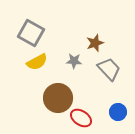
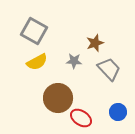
gray square: moved 3 px right, 2 px up
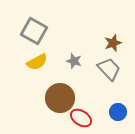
brown star: moved 18 px right
gray star: rotated 14 degrees clockwise
brown circle: moved 2 px right
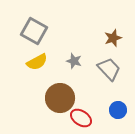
brown star: moved 5 px up
blue circle: moved 2 px up
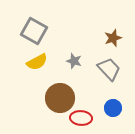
blue circle: moved 5 px left, 2 px up
red ellipse: rotated 30 degrees counterclockwise
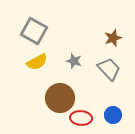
blue circle: moved 7 px down
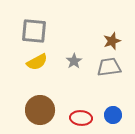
gray square: rotated 24 degrees counterclockwise
brown star: moved 1 px left, 3 px down
gray star: rotated 21 degrees clockwise
gray trapezoid: moved 2 px up; rotated 55 degrees counterclockwise
brown circle: moved 20 px left, 12 px down
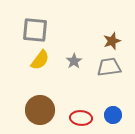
gray square: moved 1 px right, 1 px up
yellow semicircle: moved 3 px right, 2 px up; rotated 25 degrees counterclockwise
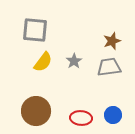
yellow semicircle: moved 3 px right, 2 px down
brown circle: moved 4 px left, 1 px down
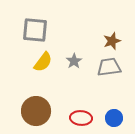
blue circle: moved 1 px right, 3 px down
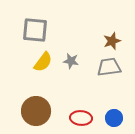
gray star: moved 3 px left; rotated 28 degrees counterclockwise
